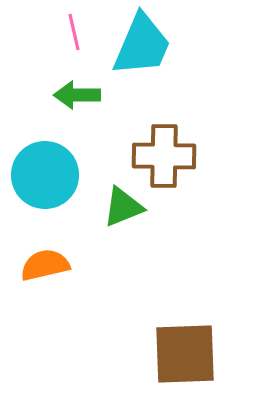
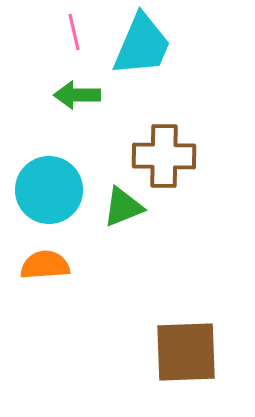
cyan circle: moved 4 px right, 15 px down
orange semicircle: rotated 9 degrees clockwise
brown square: moved 1 px right, 2 px up
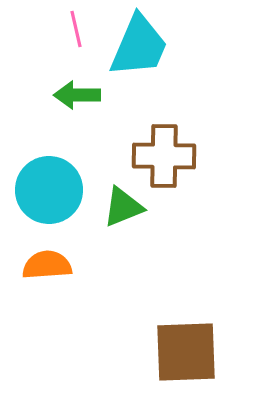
pink line: moved 2 px right, 3 px up
cyan trapezoid: moved 3 px left, 1 px down
orange semicircle: moved 2 px right
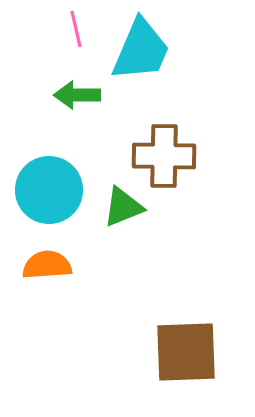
cyan trapezoid: moved 2 px right, 4 px down
